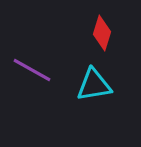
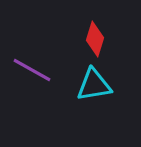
red diamond: moved 7 px left, 6 px down
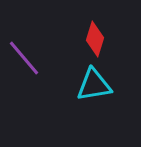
purple line: moved 8 px left, 12 px up; rotated 21 degrees clockwise
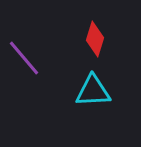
cyan triangle: moved 1 px left, 6 px down; rotated 6 degrees clockwise
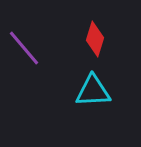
purple line: moved 10 px up
